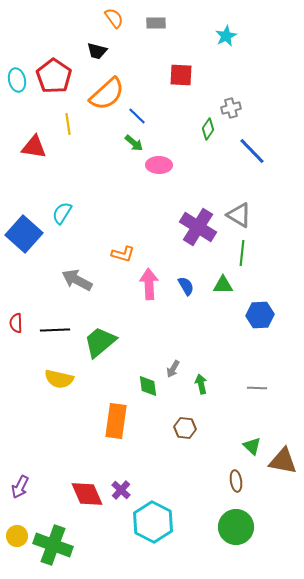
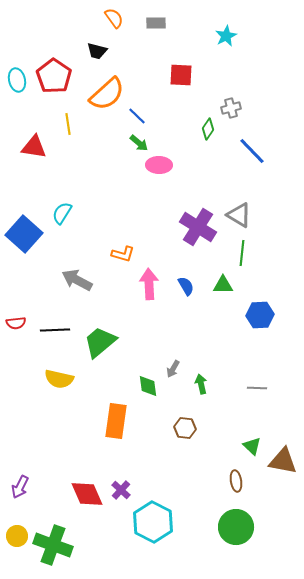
green arrow at (134, 143): moved 5 px right
red semicircle at (16, 323): rotated 96 degrees counterclockwise
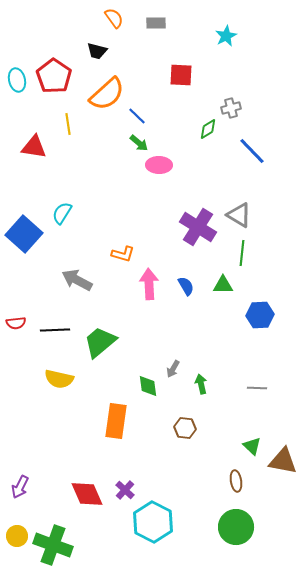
green diamond at (208, 129): rotated 25 degrees clockwise
purple cross at (121, 490): moved 4 px right
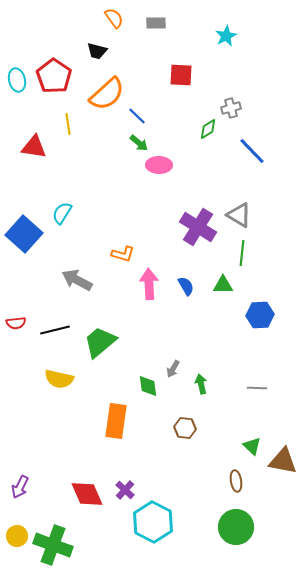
black line at (55, 330): rotated 12 degrees counterclockwise
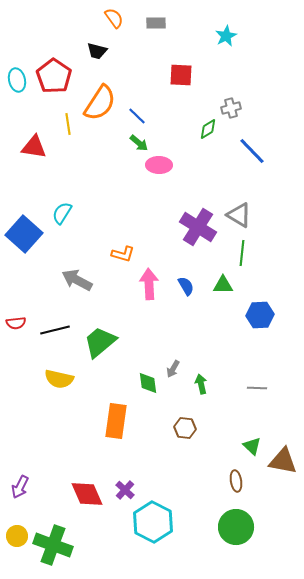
orange semicircle at (107, 94): moved 7 px left, 9 px down; rotated 15 degrees counterclockwise
green diamond at (148, 386): moved 3 px up
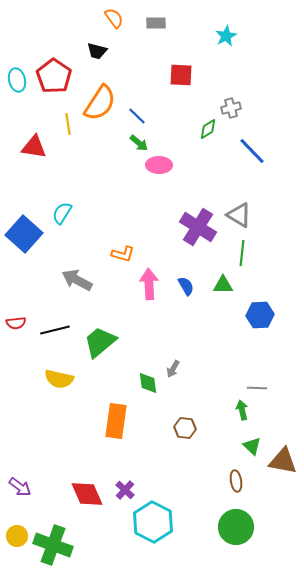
green arrow at (201, 384): moved 41 px right, 26 px down
purple arrow at (20, 487): rotated 80 degrees counterclockwise
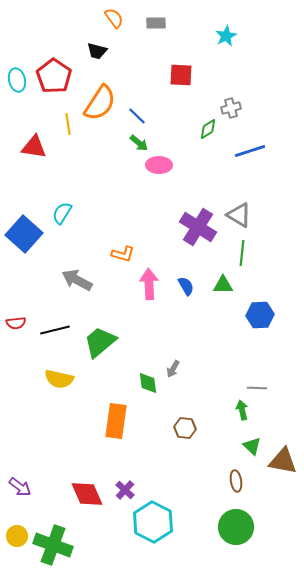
blue line at (252, 151): moved 2 px left; rotated 64 degrees counterclockwise
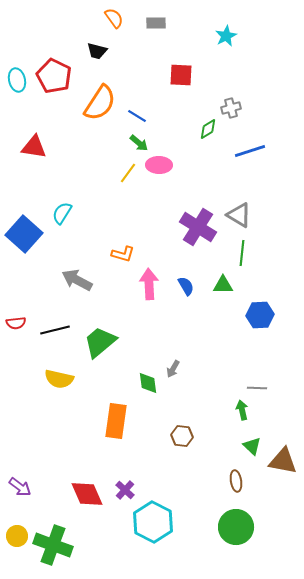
red pentagon at (54, 76): rotated 8 degrees counterclockwise
blue line at (137, 116): rotated 12 degrees counterclockwise
yellow line at (68, 124): moved 60 px right, 49 px down; rotated 45 degrees clockwise
brown hexagon at (185, 428): moved 3 px left, 8 px down
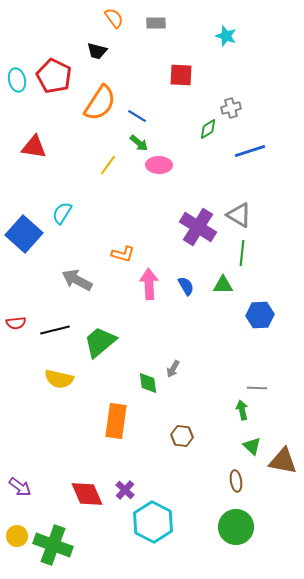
cyan star at (226, 36): rotated 25 degrees counterclockwise
yellow line at (128, 173): moved 20 px left, 8 px up
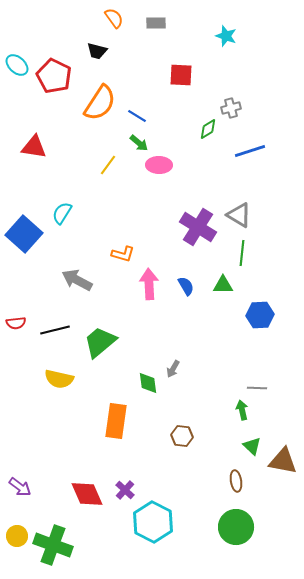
cyan ellipse at (17, 80): moved 15 px up; rotated 35 degrees counterclockwise
